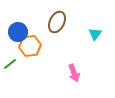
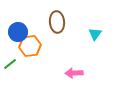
brown ellipse: rotated 30 degrees counterclockwise
pink arrow: rotated 108 degrees clockwise
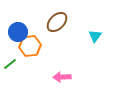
brown ellipse: rotated 50 degrees clockwise
cyan triangle: moved 2 px down
pink arrow: moved 12 px left, 4 px down
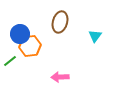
brown ellipse: moved 3 px right; rotated 30 degrees counterclockwise
blue circle: moved 2 px right, 2 px down
green line: moved 3 px up
pink arrow: moved 2 px left
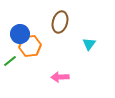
cyan triangle: moved 6 px left, 8 px down
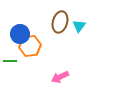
cyan triangle: moved 10 px left, 18 px up
green line: rotated 40 degrees clockwise
pink arrow: rotated 24 degrees counterclockwise
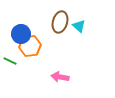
cyan triangle: rotated 24 degrees counterclockwise
blue circle: moved 1 px right
green line: rotated 24 degrees clockwise
pink arrow: rotated 36 degrees clockwise
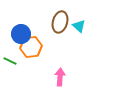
orange hexagon: moved 1 px right, 1 px down
pink arrow: rotated 84 degrees clockwise
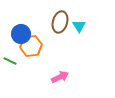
cyan triangle: rotated 16 degrees clockwise
orange hexagon: moved 1 px up
pink arrow: rotated 60 degrees clockwise
